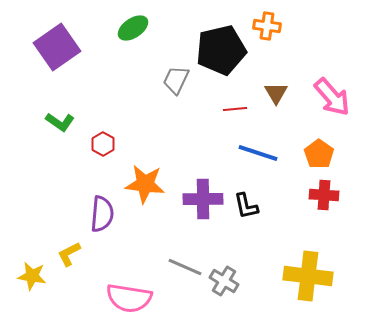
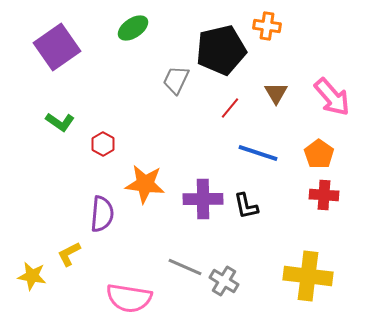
red line: moved 5 px left, 1 px up; rotated 45 degrees counterclockwise
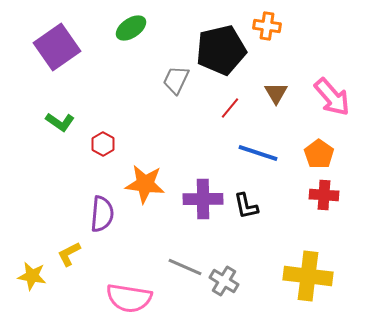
green ellipse: moved 2 px left
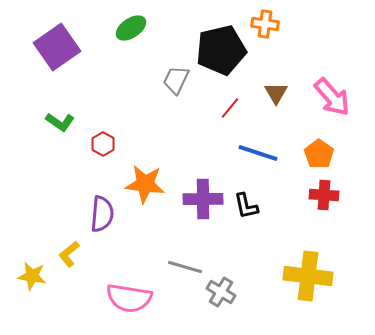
orange cross: moved 2 px left, 2 px up
yellow L-shape: rotated 12 degrees counterclockwise
gray line: rotated 8 degrees counterclockwise
gray cross: moved 3 px left, 11 px down
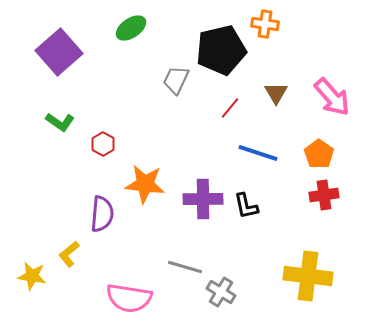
purple square: moved 2 px right, 5 px down; rotated 6 degrees counterclockwise
red cross: rotated 12 degrees counterclockwise
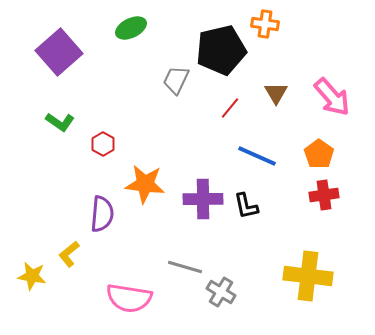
green ellipse: rotated 8 degrees clockwise
blue line: moved 1 px left, 3 px down; rotated 6 degrees clockwise
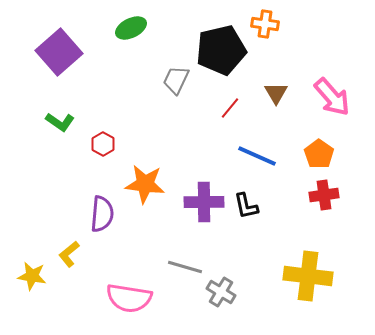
purple cross: moved 1 px right, 3 px down
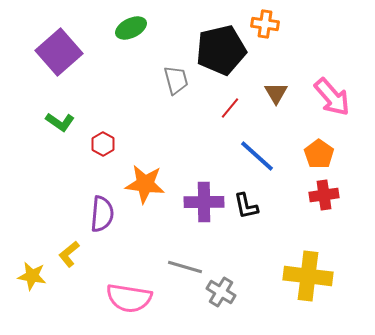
gray trapezoid: rotated 140 degrees clockwise
blue line: rotated 18 degrees clockwise
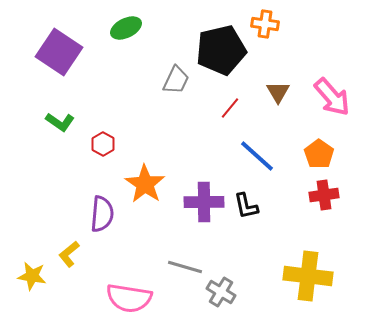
green ellipse: moved 5 px left
purple square: rotated 15 degrees counterclockwise
gray trapezoid: rotated 40 degrees clockwise
brown triangle: moved 2 px right, 1 px up
orange star: rotated 27 degrees clockwise
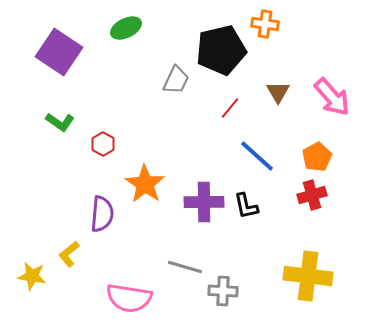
orange pentagon: moved 2 px left, 3 px down; rotated 8 degrees clockwise
red cross: moved 12 px left; rotated 8 degrees counterclockwise
gray cross: moved 2 px right, 1 px up; rotated 28 degrees counterclockwise
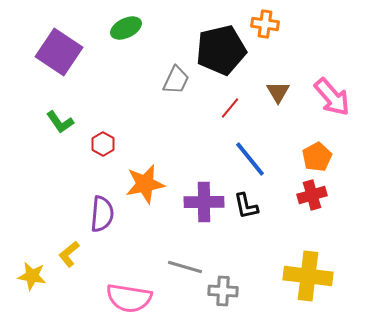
green L-shape: rotated 20 degrees clockwise
blue line: moved 7 px left, 3 px down; rotated 9 degrees clockwise
orange star: rotated 27 degrees clockwise
